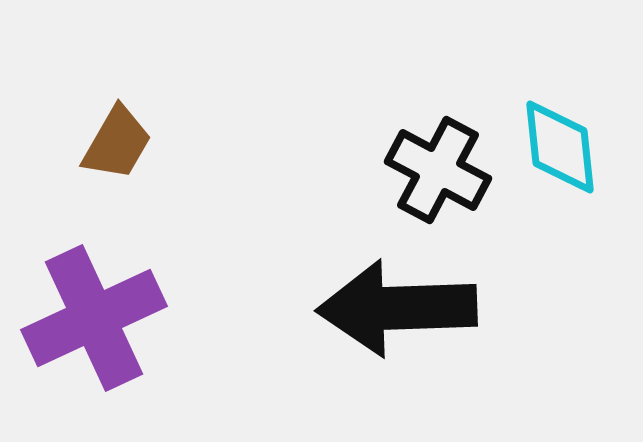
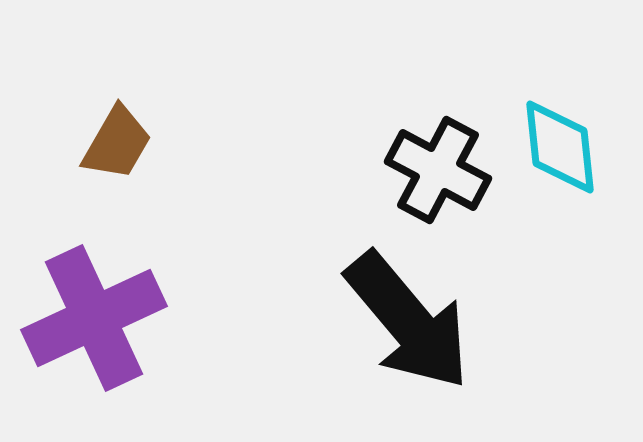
black arrow: moved 11 px right, 13 px down; rotated 128 degrees counterclockwise
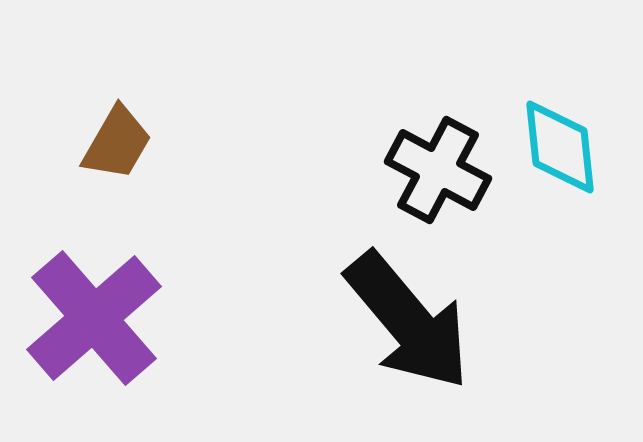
purple cross: rotated 16 degrees counterclockwise
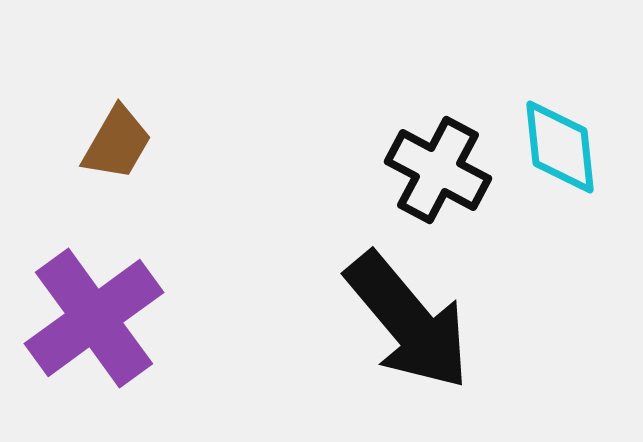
purple cross: rotated 5 degrees clockwise
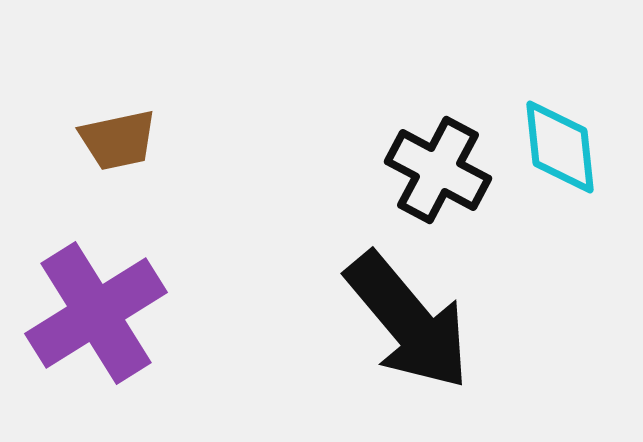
brown trapezoid: moved 1 px right, 3 px up; rotated 48 degrees clockwise
purple cross: moved 2 px right, 5 px up; rotated 4 degrees clockwise
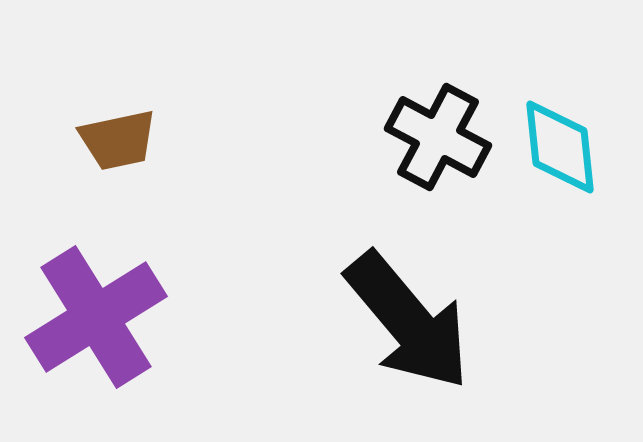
black cross: moved 33 px up
purple cross: moved 4 px down
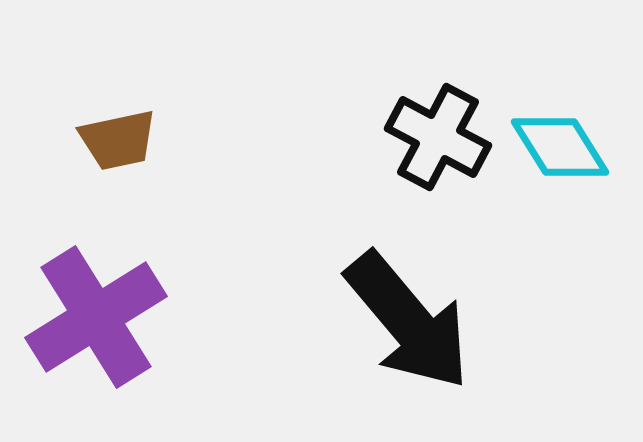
cyan diamond: rotated 26 degrees counterclockwise
